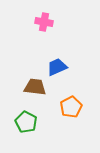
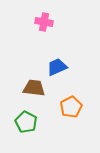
brown trapezoid: moved 1 px left, 1 px down
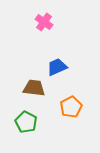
pink cross: rotated 24 degrees clockwise
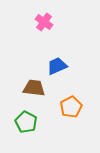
blue trapezoid: moved 1 px up
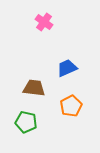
blue trapezoid: moved 10 px right, 2 px down
orange pentagon: moved 1 px up
green pentagon: rotated 15 degrees counterclockwise
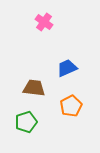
green pentagon: rotated 30 degrees counterclockwise
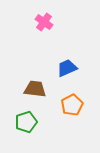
brown trapezoid: moved 1 px right, 1 px down
orange pentagon: moved 1 px right, 1 px up
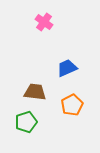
brown trapezoid: moved 3 px down
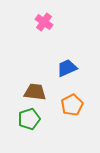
green pentagon: moved 3 px right, 3 px up
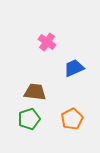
pink cross: moved 3 px right, 20 px down
blue trapezoid: moved 7 px right
orange pentagon: moved 14 px down
